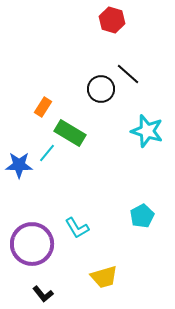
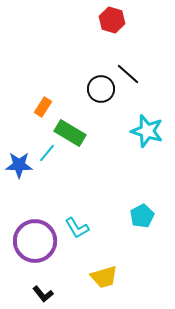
purple circle: moved 3 px right, 3 px up
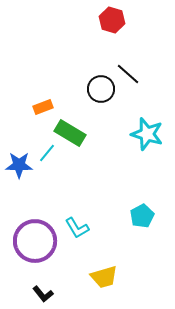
orange rectangle: rotated 36 degrees clockwise
cyan star: moved 3 px down
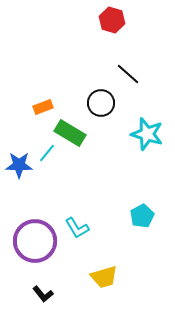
black circle: moved 14 px down
